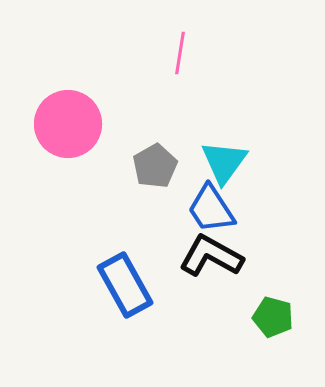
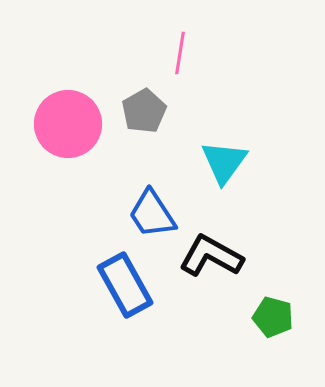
gray pentagon: moved 11 px left, 55 px up
blue trapezoid: moved 59 px left, 5 px down
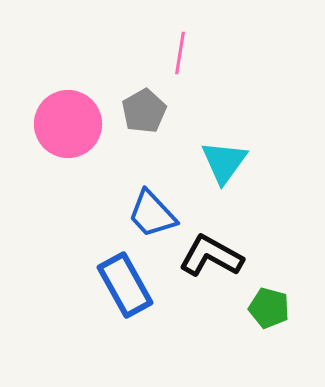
blue trapezoid: rotated 10 degrees counterclockwise
green pentagon: moved 4 px left, 9 px up
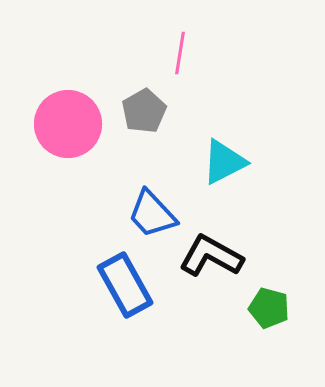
cyan triangle: rotated 27 degrees clockwise
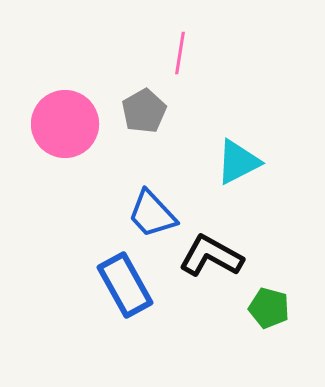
pink circle: moved 3 px left
cyan triangle: moved 14 px right
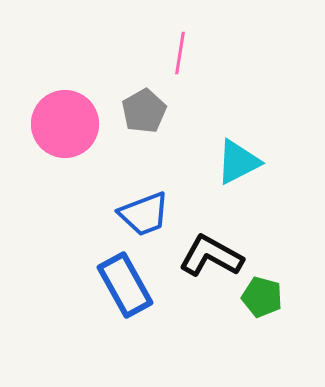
blue trapezoid: moved 8 px left; rotated 68 degrees counterclockwise
green pentagon: moved 7 px left, 11 px up
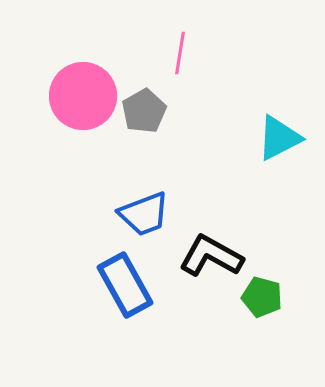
pink circle: moved 18 px right, 28 px up
cyan triangle: moved 41 px right, 24 px up
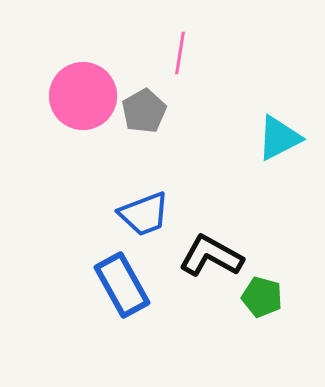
blue rectangle: moved 3 px left
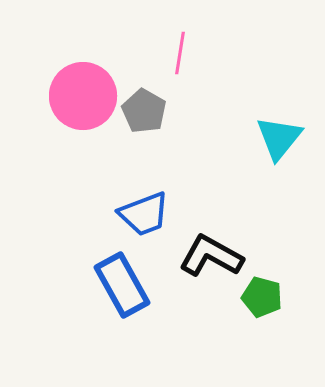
gray pentagon: rotated 12 degrees counterclockwise
cyan triangle: rotated 24 degrees counterclockwise
